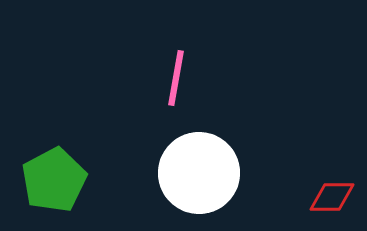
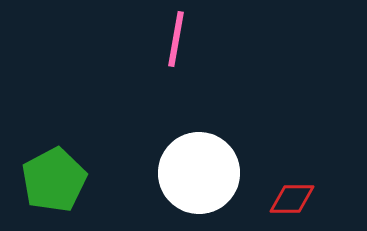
pink line: moved 39 px up
red diamond: moved 40 px left, 2 px down
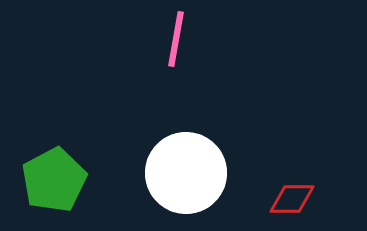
white circle: moved 13 px left
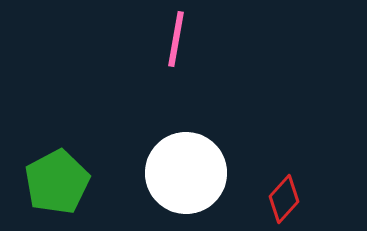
green pentagon: moved 3 px right, 2 px down
red diamond: moved 8 px left; rotated 48 degrees counterclockwise
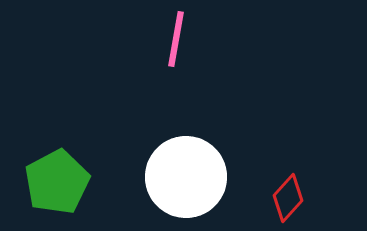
white circle: moved 4 px down
red diamond: moved 4 px right, 1 px up
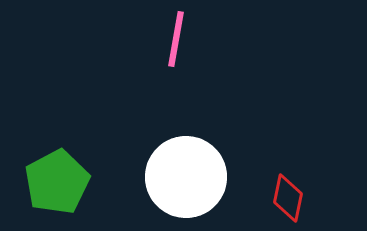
red diamond: rotated 30 degrees counterclockwise
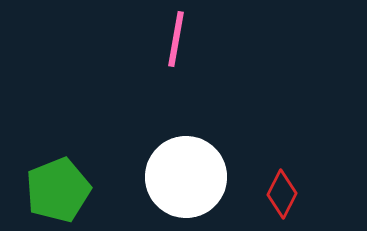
green pentagon: moved 1 px right, 8 px down; rotated 6 degrees clockwise
red diamond: moved 6 px left, 4 px up; rotated 15 degrees clockwise
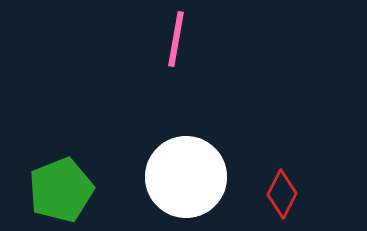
green pentagon: moved 3 px right
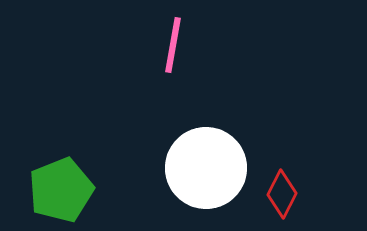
pink line: moved 3 px left, 6 px down
white circle: moved 20 px right, 9 px up
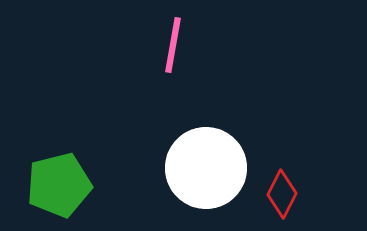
green pentagon: moved 2 px left, 5 px up; rotated 8 degrees clockwise
